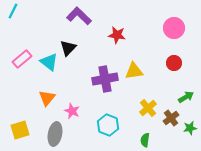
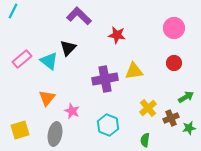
cyan triangle: moved 1 px up
brown cross: rotated 14 degrees clockwise
green star: moved 1 px left
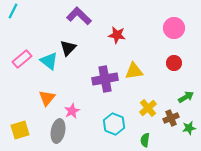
pink star: rotated 21 degrees clockwise
cyan hexagon: moved 6 px right, 1 px up
gray ellipse: moved 3 px right, 3 px up
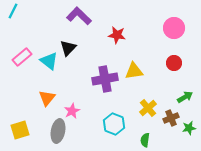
pink rectangle: moved 2 px up
green arrow: moved 1 px left
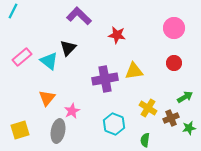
yellow cross: rotated 18 degrees counterclockwise
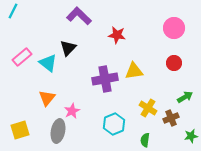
cyan triangle: moved 1 px left, 2 px down
cyan hexagon: rotated 15 degrees clockwise
green star: moved 2 px right, 8 px down
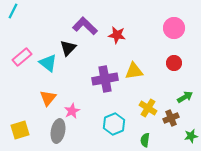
purple L-shape: moved 6 px right, 10 px down
orange triangle: moved 1 px right
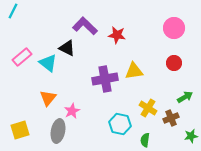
black triangle: moved 1 px left; rotated 48 degrees counterclockwise
cyan hexagon: moved 6 px right; rotated 25 degrees counterclockwise
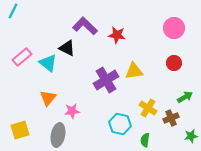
purple cross: moved 1 px right, 1 px down; rotated 20 degrees counterclockwise
pink star: rotated 21 degrees clockwise
gray ellipse: moved 4 px down
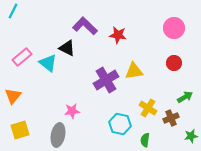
red star: moved 1 px right
orange triangle: moved 35 px left, 2 px up
